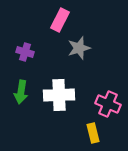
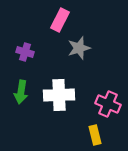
yellow rectangle: moved 2 px right, 2 px down
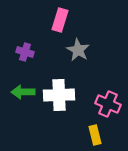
pink rectangle: rotated 10 degrees counterclockwise
gray star: moved 1 px left, 2 px down; rotated 25 degrees counterclockwise
green arrow: moved 2 px right; rotated 80 degrees clockwise
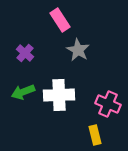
pink rectangle: rotated 50 degrees counterclockwise
purple cross: moved 1 px down; rotated 24 degrees clockwise
green arrow: rotated 20 degrees counterclockwise
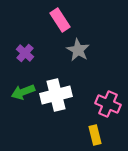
white cross: moved 3 px left; rotated 12 degrees counterclockwise
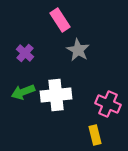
white cross: rotated 8 degrees clockwise
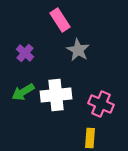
green arrow: rotated 10 degrees counterclockwise
pink cross: moved 7 px left
yellow rectangle: moved 5 px left, 3 px down; rotated 18 degrees clockwise
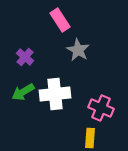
purple cross: moved 4 px down
white cross: moved 1 px left, 1 px up
pink cross: moved 4 px down
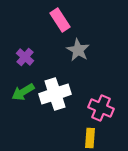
white cross: rotated 12 degrees counterclockwise
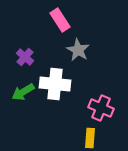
white cross: moved 10 px up; rotated 24 degrees clockwise
